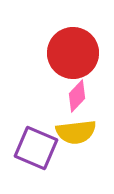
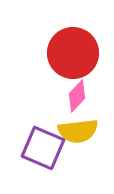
yellow semicircle: moved 2 px right, 1 px up
purple square: moved 7 px right
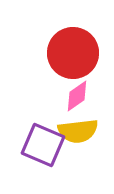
pink diamond: rotated 12 degrees clockwise
purple square: moved 3 px up
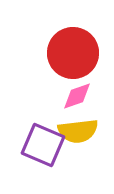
pink diamond: rotated 16 degrees clockwise
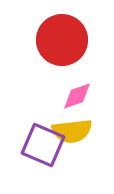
red circle: moved 11 px left, 13 px up
yellow semicircle: moved 6 px left
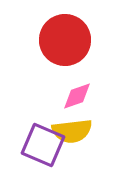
red circle: moved 3 px right
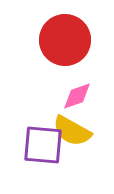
yellow semicircle: rotated 36 degrees clockwise
purple square: rotated 18 degrees counterclockwise
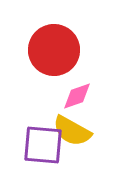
red circle: moved 11 px left, 10 px down
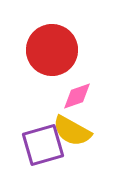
red circle: moved 2 px left
purple square: rotated 21 degrees counterclockwise
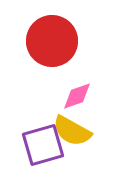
red circle: moved 9 px up
